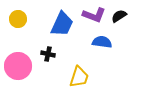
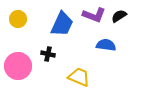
blue semicircle: moved 4 px right, 3 px down
yellow trapezoid: rotated 85 degrees counterclockwise
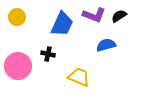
yellow circle: moved 1 px left, 2 px up
blue semicircle: rotated 24 degrees counterclockwise
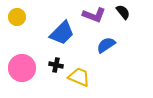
black semicircle: moved 4 px right, 4 px up; rotated 84 degrees clockwise
blue trapezoid: moved 9 px down; rotated 20 degrees clockwise
blue semicircle: rotated 18 degrees counterclockwise
black cross: moved 8 px right, 11 px down
pink circle: moved 4 px right, 2 px down
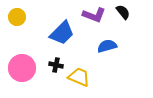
blue semicircle: moved 1 px right, 1 px down; rotated 18 degrees clockwise
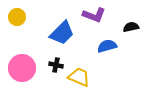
black semicircle: moved 8 px right, 15 px down; rotated 63 degrees counterclockwise
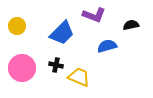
yellow circle: moved 9 px down
black semicircle: moved 2 px up
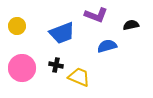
purple L-shape: moved 2 px right
blue trapezoid: rotated 24 degrees clockwise
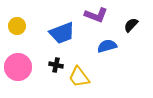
black semicircle: rotated 35 degrees counterclockwise
pink circle: moved 4 px left, 1 px up
yellow trapezoid: rotated 150 degrees counterclockwise
